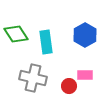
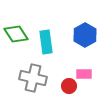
pink rectangle: moved 1 px left, 1 px up
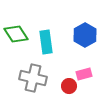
pink rectangle: rotated 14 degrees counterclockwise
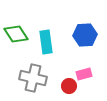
blue hexagon: rotated 25 degrees clockwise
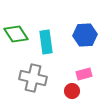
red circle: moved 3 px right, 5 px down
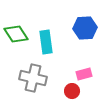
blue hexagon: moved 7 px up
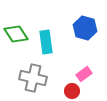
blue hexagon: rotated 20 degrees clockwise
pink rectangle: rotated 21 degrees counterclockwise
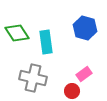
green diamond: moved 1 px right, 1 px up
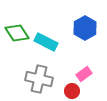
blue hexagon: rotated 15 degrees clockwise
cyan rectangle: rotated 55 degrees counterclockwise
gray cross: moved 6 px right, 1 px down
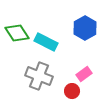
gray cross: moved 3 px up; rotated 8 degrees clockwise
